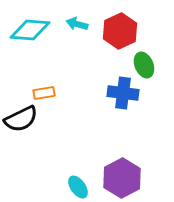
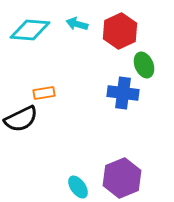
purple hexagon: rotated 6 degrees clockwise
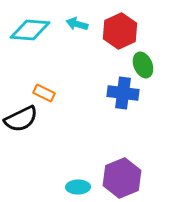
green ellipse: moved 1 px left
orange rectangle: rotated 35 degrees clockwise
cyan ellipse: rotated 55 degrees counterclockwise
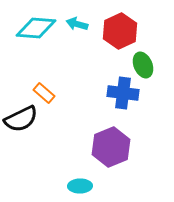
cyan diamond: moved 6 px right, 2 px up
orange rectangle: rotated 15 degrees clockwise
purple hexagon: moved 11 px left, 31 px up
cyan ellipse: moved 2 px right, 1 px up
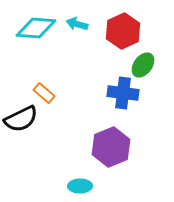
red hexagon: moved 3 px right
green ellipse: rotated 60 degrees clockwise
